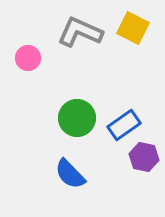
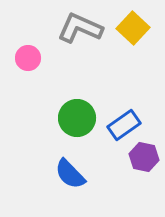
yellow square: rotated 16 degrees clockwise
gray L-shape: moved 4 px up
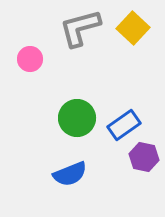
gray L-shape: rotated 39 degrees counterclockwise
pink circle: moved 2 px right, 1 px down
blue semicircle: rotated 68 degrees counterclockwise
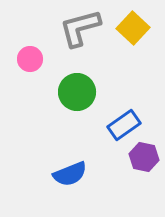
green circle: moved 26 px up
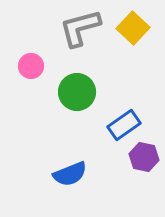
pink circle: moved 1 px right, 7 px down
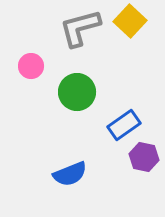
yellow square: moved 3 px left, 7 px up
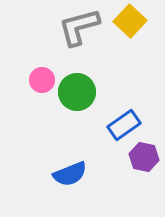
gray L-shape: moved 1 px left, 1 px up
pink circle: moved 11 px right, 14 px down
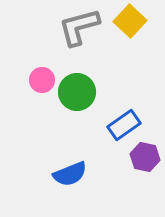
purple hexagon: moved 1 px right
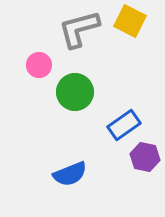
yellow square: rotated 16 degrees counterclockwise
gray L-shape: moved 2 px down
pink circle: moved 3 px left, 15 px up
green circle: moved 2 px left
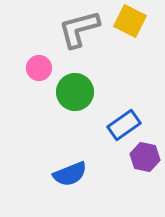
pink circle: moved 3 px down
